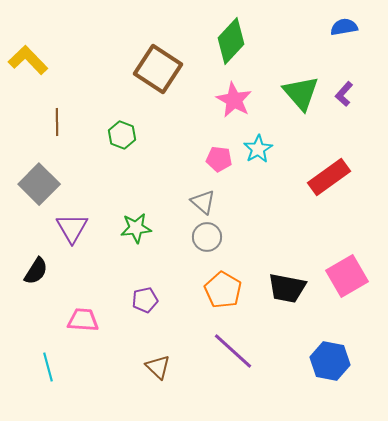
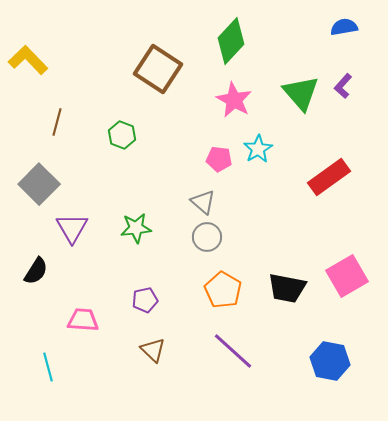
purple L-shape: moved 1 px left, 8 px up
brown line: rotated 16 degrees clockwise
brown triangle: moved 5 px left, 17 px up
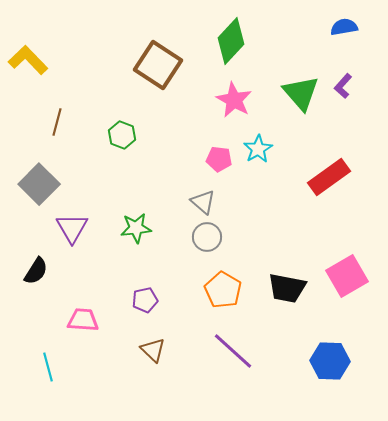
brown square: moved 4 px up
blue hexagon: rotated 9 degrees counterclockwise
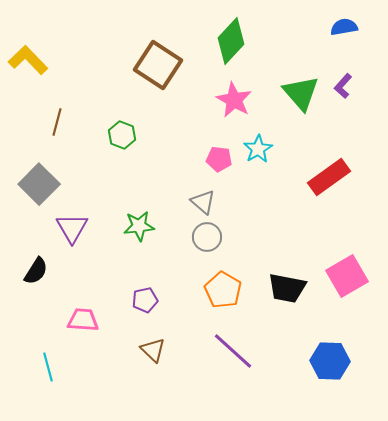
green star: moved 3 px right, 2 px up
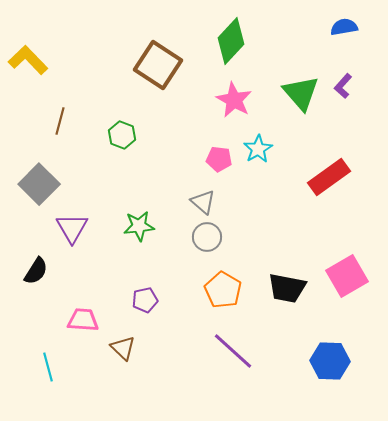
brown line: moved 3 px right, 1 px up
brown triangle: moved 30 px left, 2 px up
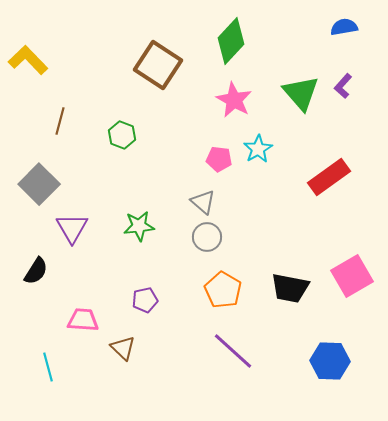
pink square: moved 5 px right
black trapezoid: moved 3 px right
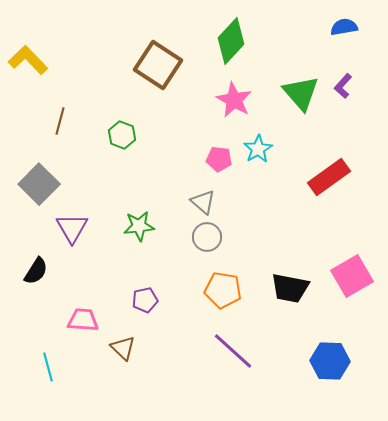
orange pentagon: rotated 21 degrees counterclockwise
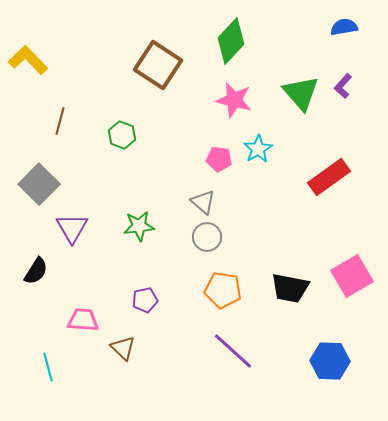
pink star: rotated 15 degrees counterclockwise
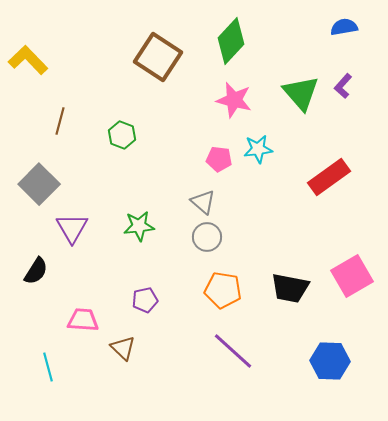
brown square: moved 8 px up
cyan star: rotated 24 degrees clockwise
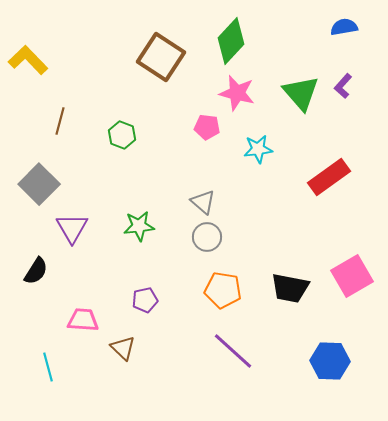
brown square: moved 3 px right
pink star: moved 3 px right, 7 px up
pink pentagon: moved 12 px left, 32 px up
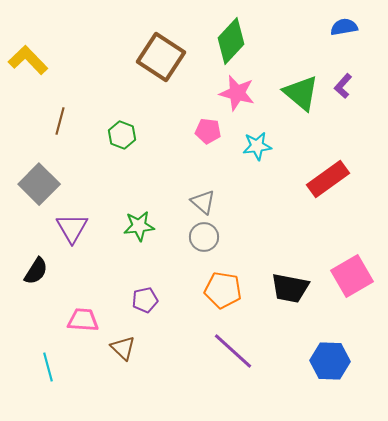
green triangle: rotated 9 degrees counterclockwise
pink pentagon: moved 1 px right, 4 px down
cyan star: moved 1 px left, 3 px up
red rectangle: moved 1 px left, 2 px down
gray circle: moved 3 px left
